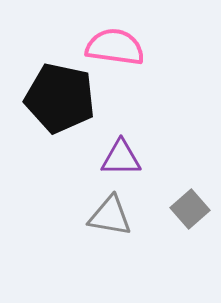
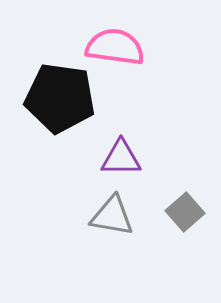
black pentagon: rotated 4 degrees counterclockwise
gray square: moved 5 px left, 3 px down
gray triangle: moved 2 px right
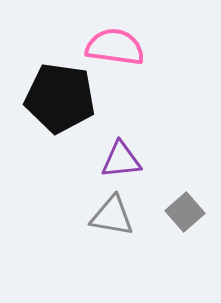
purple triangle: moved 2 px down; rotated 6 degrees counterclockwise
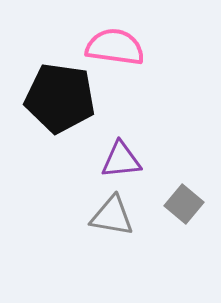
gray square: moved 1 px left, 8 px up; rotated 9 degrees counterclockwise
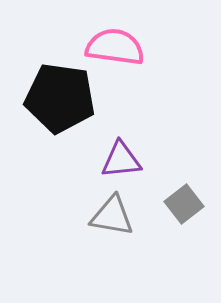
gray square: rotated 12 degrees clockwise
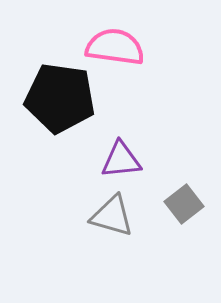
gray triangle: rotated 6 degrees clockwise
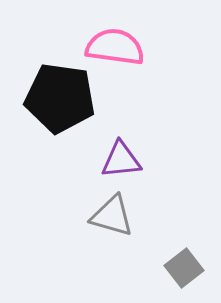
gray square: moved 64 px down
